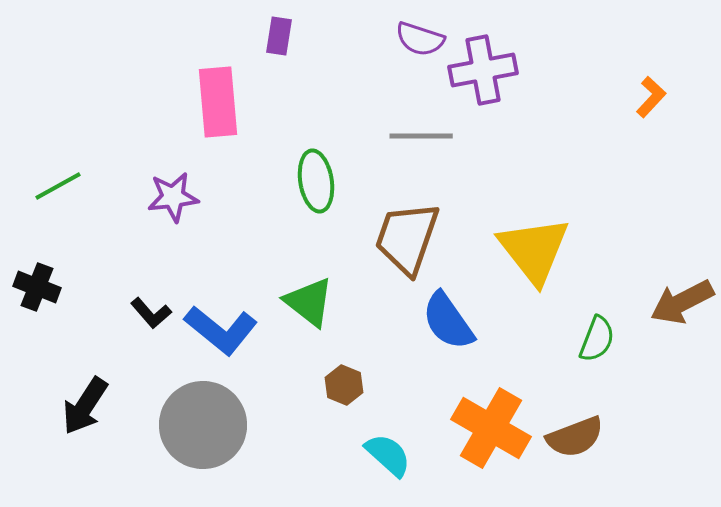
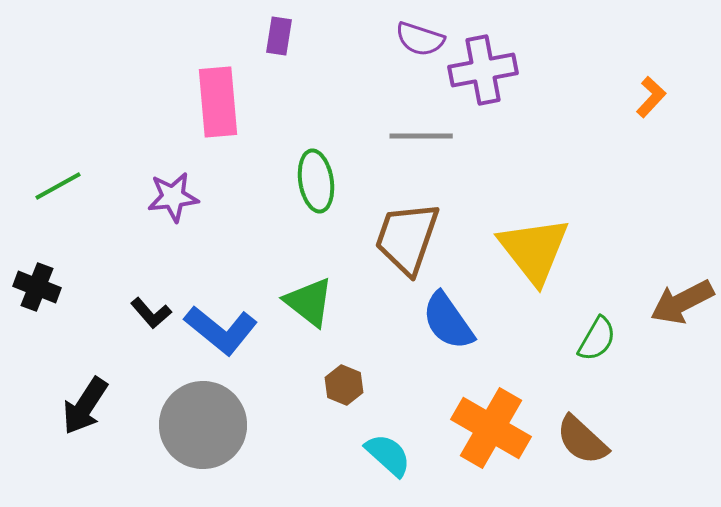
green semicircle: rotated 9 degrees clockwise
brown semicircle: moved 7 px right, 3 px down; rotated 64 degrees clockwise
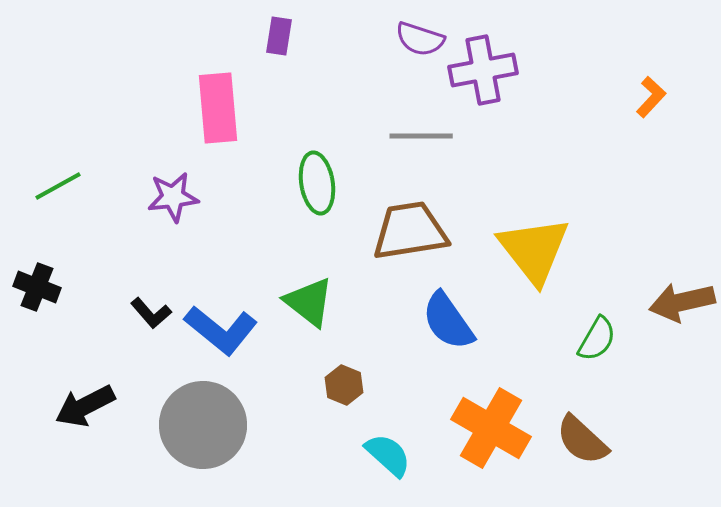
pink rectangle: moved 6 px down
green ellipse: moved 1 px right, 2 px down
brown trapezoid: moved 3 px right, 7 px up; rotated 62 degrees clockwise
brown arrow: rotated 14 degrees clockwise
black arrow: rotated 30 degrees clockwise
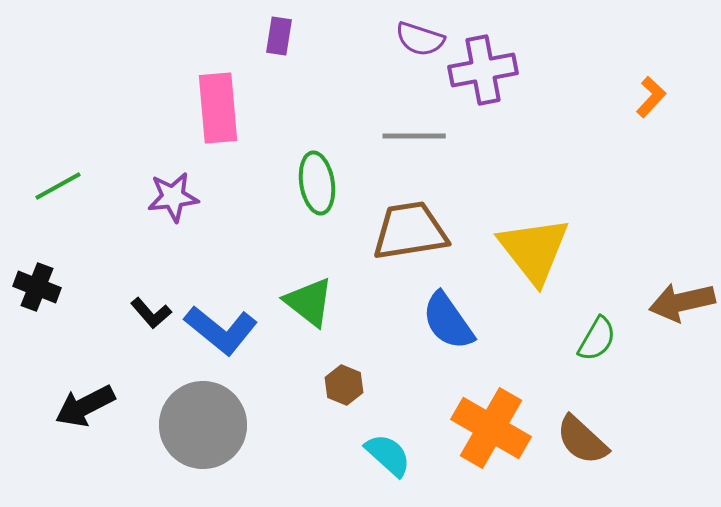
gray line: moved 7 px left
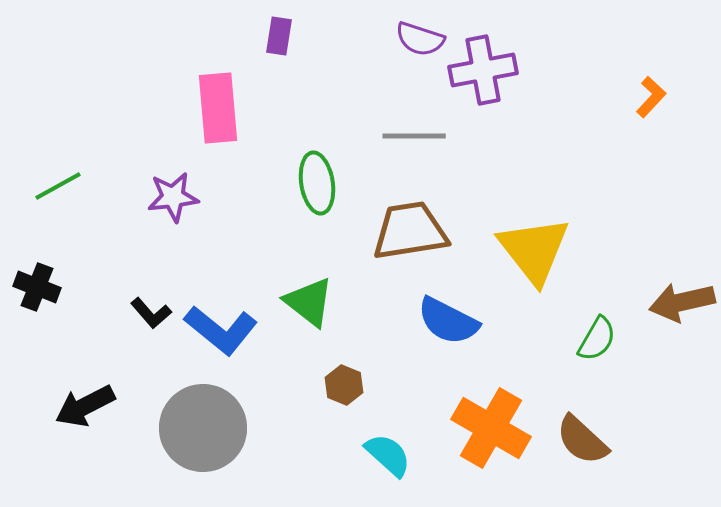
blue semicircle: rotated 28 degrees counterclockwise
gray circle: moved 3 px down
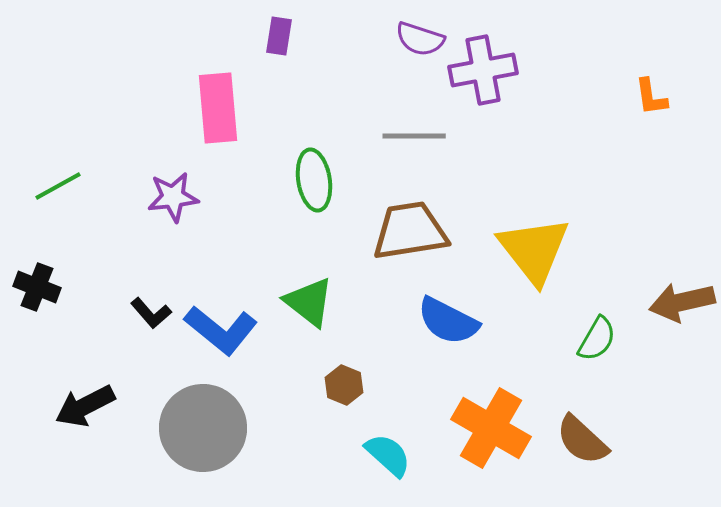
orange L-shape: rotated 129 degrees clockwise
green ellipse: moved 3 px left, 3 px up
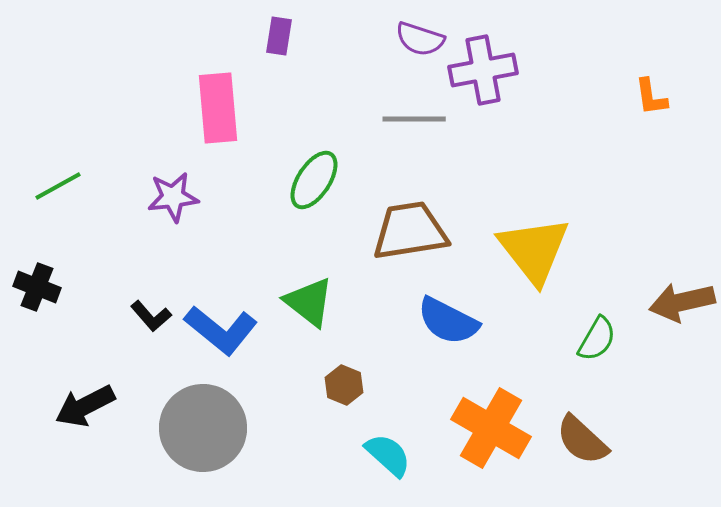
gray line: moved 17 px up
green ellipse: rotated 42 degrees clockwise
black L-shape: moved 3 px down
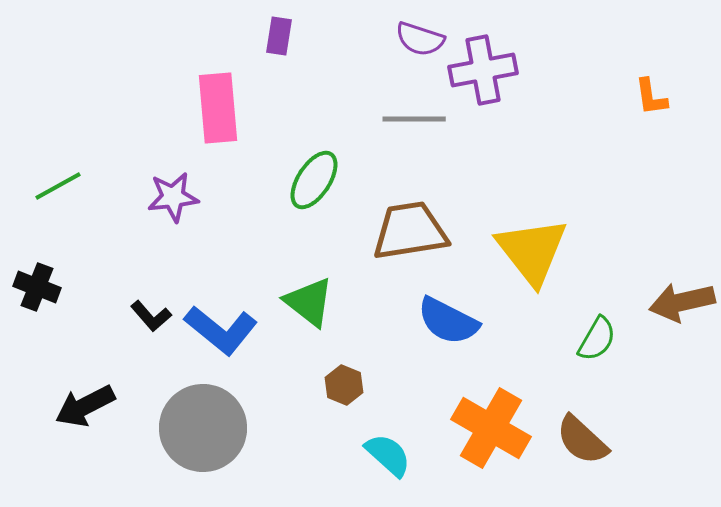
yellow triangle: moved 2 px left, 1 px down
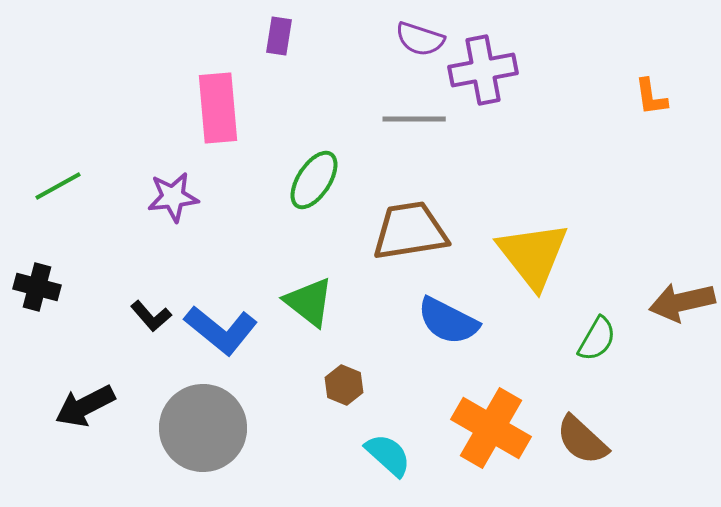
yellow triangle: moved 1 px right, 4 px down
black cross: rotated 6 degrees counterclockwise
